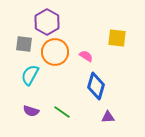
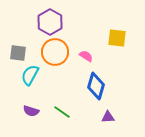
purple hexagon: moved 3 px right
gray square: moved 6 px left, 9 px down
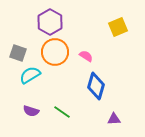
yellow square: moved 1 px right, 11 px up; rotated 30 degrees counterclockwise
gray square: rotated 12 degrees clockwise
cyan semicircle: rotated 30 degrees clockwise
purple triangle: moved 6 px right, 2 px down
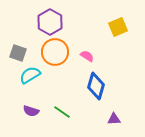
pink semicircle: moved 1 px right
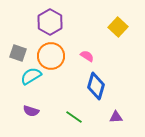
yellow square: rotated 24 degrees counterclockwise
orange circle: moved 4 px left, 4 px down
cyan semicircle: moved 1 px right, 1 px down
green line: moved 12 px right, 5 px down
purple triangle: moved 2 px right, 2 px up
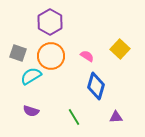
yellow square: moved 2 px right, 22 px down
green line: rotated 24 degrees clockwise
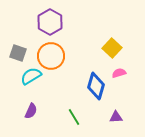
yellow square: moved 8 px left, 1 px up
pink semicircle: moved 32 px right, 17 px down; rotated 48 degrees counterclockwise
purple semicircle: rotated 84 degrees counterclockwise
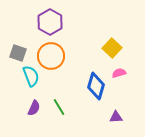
cyan semicircle: rotated 100 degrees clockwise
purple semicircle: moved 3 px right, 3 px up
green line: moved 15 px left, 10 px up
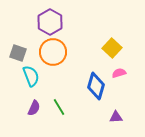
orange circle: moved 2 px right, 4 px up
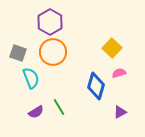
cyan semicircle: moved 2 px down
purple semicircle: moved 2 px right, 4 px down; rotated 35 degrees clockwise
purple triangle: moved 4 px right, 5 px up; rotated 24 degrees counterclockwise
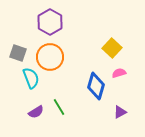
orange circle: moved 3 px left, 5 px down
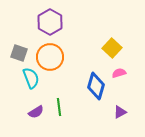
gray square: moved 1 px right
green line: rotated 24 degrees clockwise
